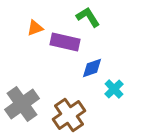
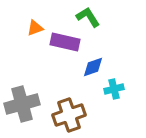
blue diamond: moved 1 px right, 1 px up
cyan cross: rotated 30 degrees clockwise
gray cross: rotated 20 degrees clockwise
brown cross: rotated 16 degrees clockwise
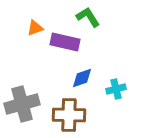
blue diamond: moved 11 px left, 11 px down
cyan cross: moved 2 px right
brown cross: rotated 20 degrees clockwise
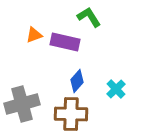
green L-shape: moved 1 px right
orange triangle: moved 1 px left, 7 px down
blue diamond: moved 5 px left, 3 px down; rotated 30 degrees counterclockwise
cyan cross: rotated 30 degrees counterclockwise
brown cross: moved 2 px right, 1 px up
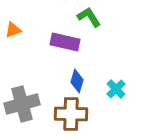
orange triangle: moved 21 px left, 5 px up
blue diamond: rotated 25 degrees counterclockwise
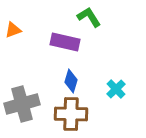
blue diamond: moved 6 px left
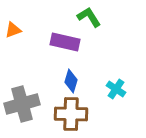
cyan cross: rotated 12 degrees counterclockwise
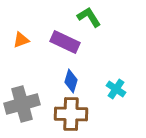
orange triangle: moved 8 px right, 10 px down
purple rectangle: rotated 12 degrees clockwise
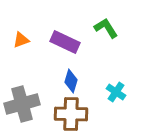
green L-shape: moved 17 px right, 11 px down
cyan cross: moved 3 px down
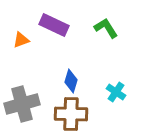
purple rectangle: moved 11 px left, 17 px up
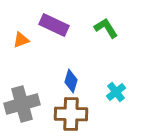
cyan cross: rotated 18 degrees clockwise
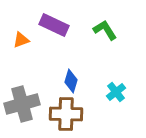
green L-shape: moved 1 px left, 2 px down
brown cross: moved 5 px left
